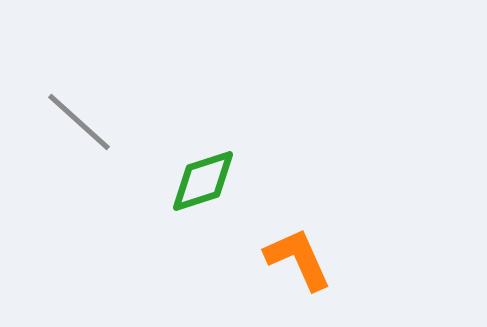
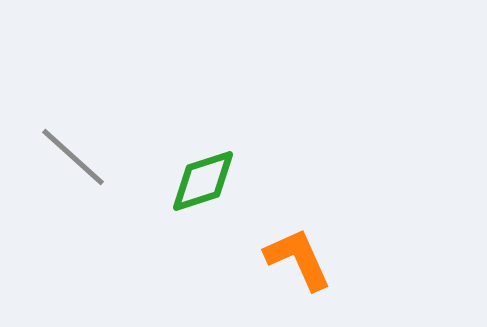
gray line: moved 6 px left, 35 px down
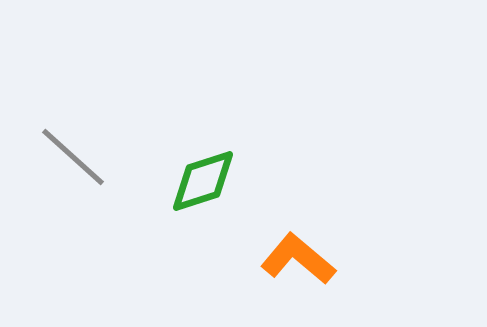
orange L-shape: rotated 26 degrees counterclockwise
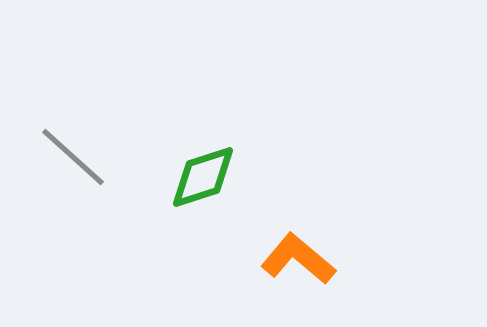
green diamond: moved 4 px up
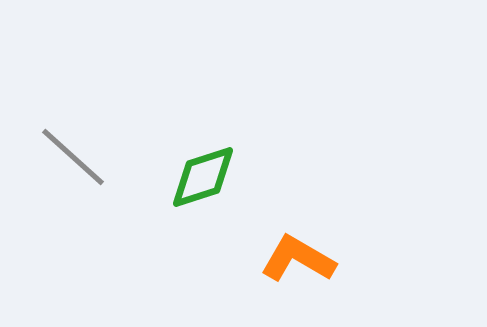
orange L-shape: rotated 10 degrees counterclockwise
